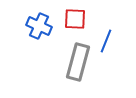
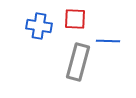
blue cross: rotated 15 degrees counterclockwise
blue line: moved 2 px right; rotated 70 degrees clockwise
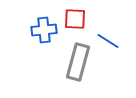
blue cross: moved 5 px right, 4 px down; rotated 15 degrees counterclockwise
blue line: rotated 30 degrees clockwise
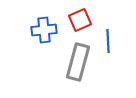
red square: moved 5 px right, 1 px down; rotated 25 degrees counterclockwise
blue line: rotated 55 degrees clockwise
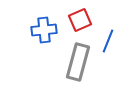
blue line: rotated 25 degrees clockwise
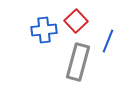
red square: moved 4 px left, 1 px down; rotated 20 degrees counterclockwise
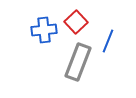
red square: moved 1 px down
gray rectangle: rotated 6 degrees clockwise
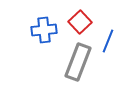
red square: moved 4 px right
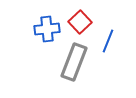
blue cross: moved 3 px right, 1 px up
gray rectangle: moved 4 px left
